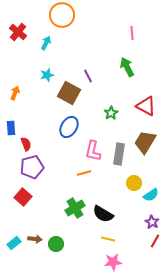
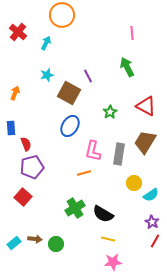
green star: moved 1 px left, 1 px up
blue ellipse: moved 1 px right, 1 px up
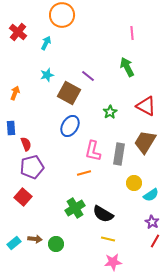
purple line: rotated 24 degrees counterclockwise
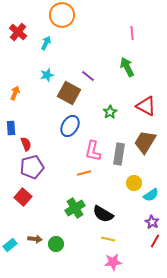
cyan rectangle: moved 4 px left, 2 px down
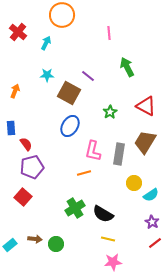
pink line: moved 23 px left
cyan star: rotated 16 degrees clockwise
orange arrow: moved 2 px up
red semicircle: rotated 16 degrees counterclockwise
red line: moved 2 px down; rotated 24 degrees clockwise
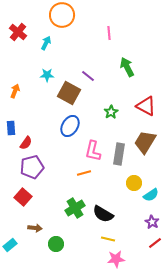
green star: moved 1 px right
red semicircle: moved 1 px up; rotated 72 degrees clockwise
brown arrow: moved 11 px up
pink star: moved 3 px right, 3 px up
